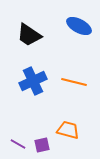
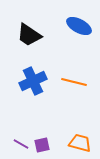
orange trapezoid: moved 12 px right, 13 px down
purple line: moved 3 px right
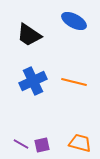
blue ellipse: moved 5 px left, 5 px up
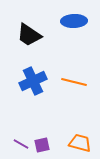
blue ellipse: rotated 30 degrees counterclockwise
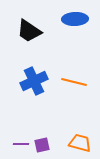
blue ellipse: moved 1 px right, 2 px up
black trapezoid: moved 4 px up
blue cross: moved 1 px right
purple line: rotated 28 degrees counterclockwise
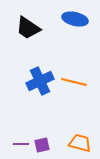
blue ellipse: rotated 15 degrees clockwise
black trapezoid: moved 1 px left, 3 px up
blue cross: moved 6 px right
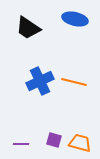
purple square: moved 12 px right, 5 px up; rotated 28 degrees clockwise
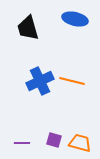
black trapezoid: rotated 40 degrees clockwise
orange line: moved 2 px left, 1 px up
purple line: moved 1 px right, 1 px up
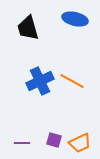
orange line: rotated 15 degrees clockwise
orange trapezoid: rotated 140 degrees clockwise
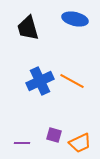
purple square: moved 5 px up
